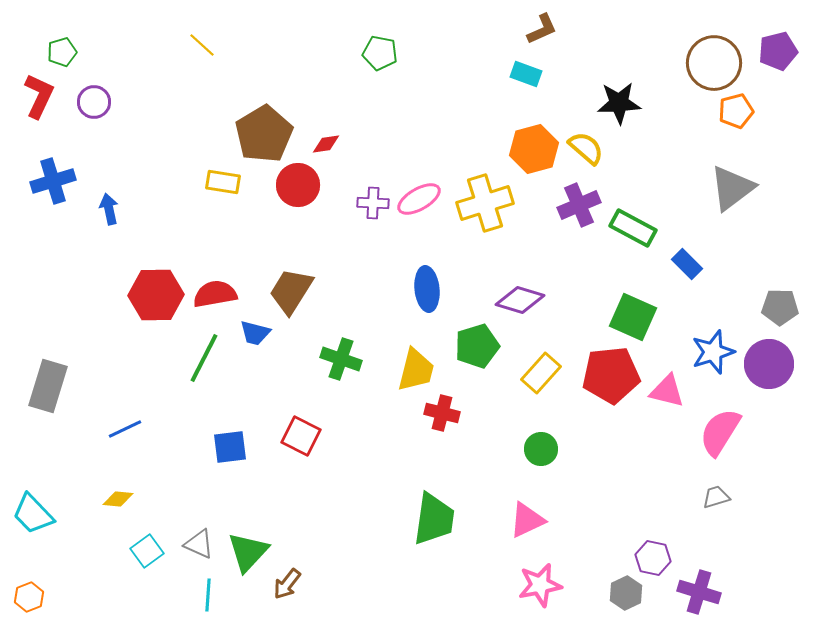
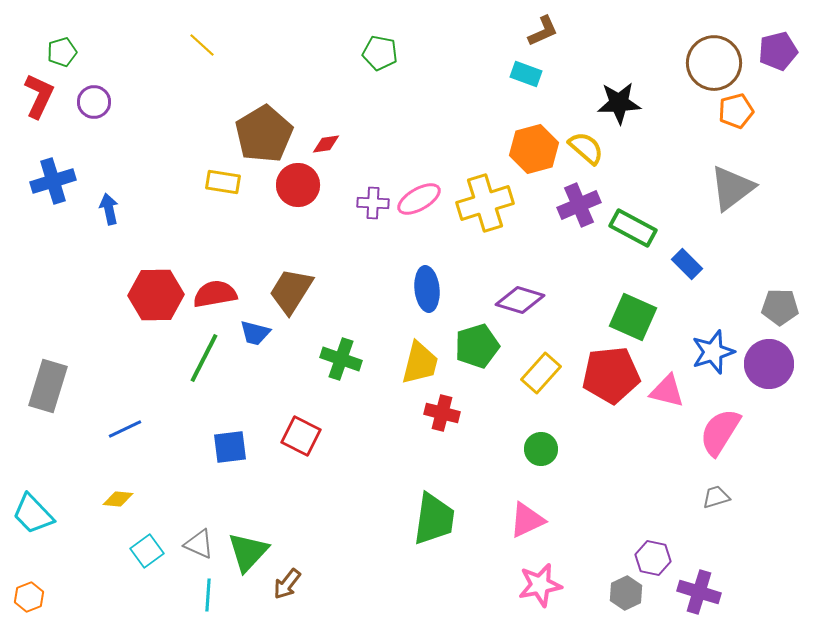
brown L-shape at (542, 29): moved 1 px right, 2 px down
yellow trapezoid at (416, 370): moved 4 px right, 7 px up
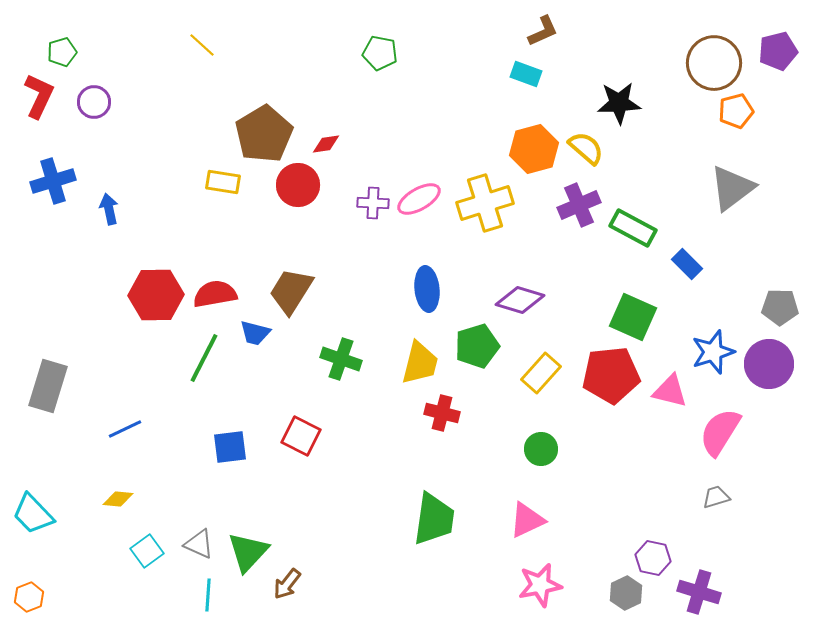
pink triangle at (667, 391): moved 3 px right
